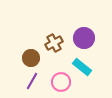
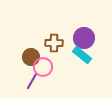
brown cross: rotated 30 degrees clockwise
brown circle: moved 1 px up
cyan rectangle: moved 12 px up
pink circle: moved 18 px left, 15 px up
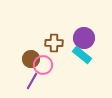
brown circle: moved 2 px down
pink circle: moved 2 px up
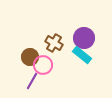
brown cross: rotated 30 degrees clockwise
brown circle: moved 1 px left, 2 px up
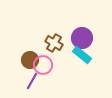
purple circle: moved 2 px left
brown circle: moved 3 px down
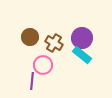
brown circle: moved 23 px up
purple line: rotated 24 degrees counterclockwise
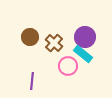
purple circle: moved 3 px right, 1 px up
brown cross: rotated 12 degrees clockwise
cyan rectangle: moved 1 px right, 1 px up
pink circle: moved 25 px right, 1 px down
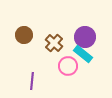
brown circle: moved 6 px left, 2 px up
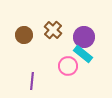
purple circle: moved 1 px left
brown cross: moved 1 px left, 13 px up
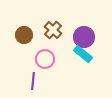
pink circle: moved 23 px left, 7 px up
purple line: moved 1 px right
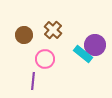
purple circle: moved 11 px right, 8 px down
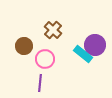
brown circle: moved 11 px down
purple line: moved 7 px right, 2 px down
